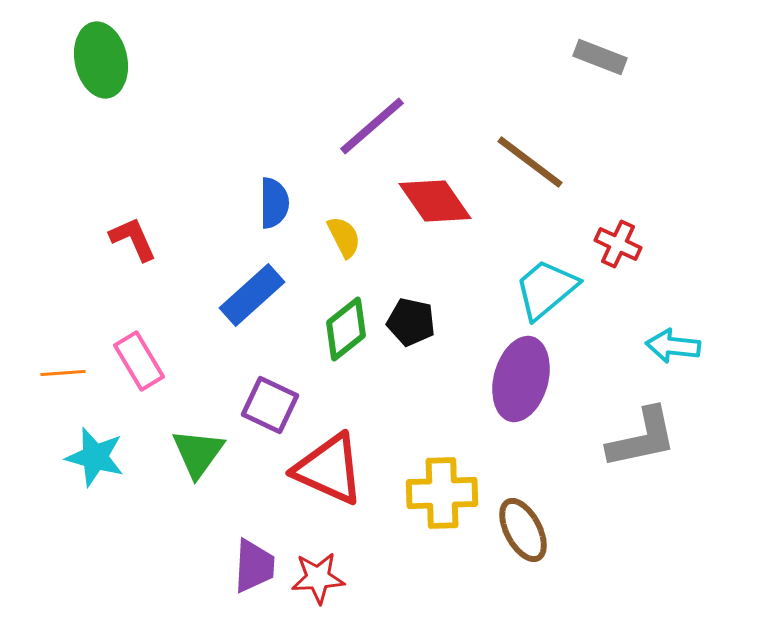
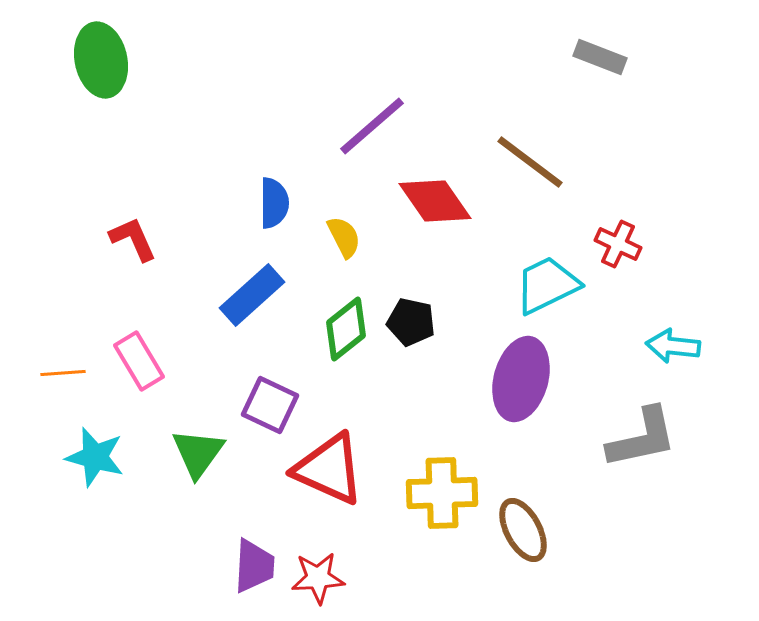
cyan trapezoid: moved 1 px right, 4 px up; rotated 14 degrees clockwise
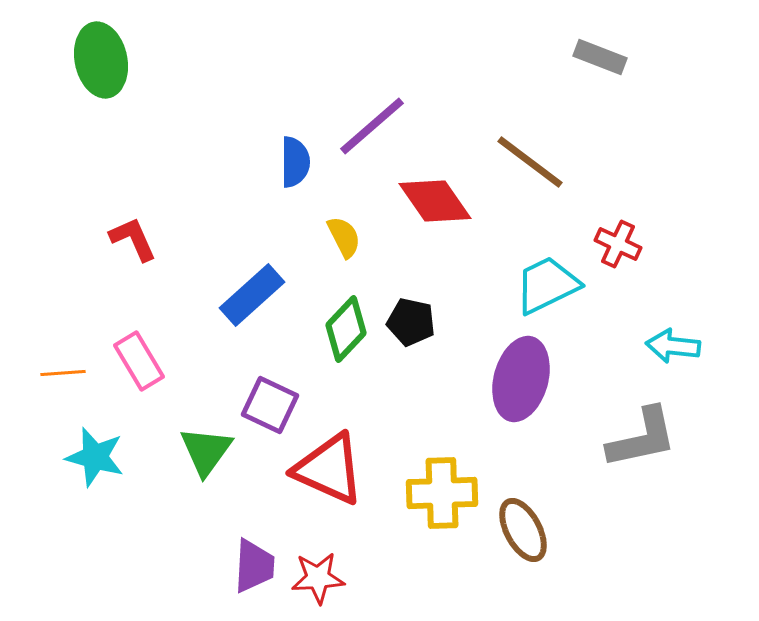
blue semicircle: moved 21 px right, 41 px up
green diamond: rotated 8 degrees counterclockwise
green triangle: moved 8 px right, 2 px up
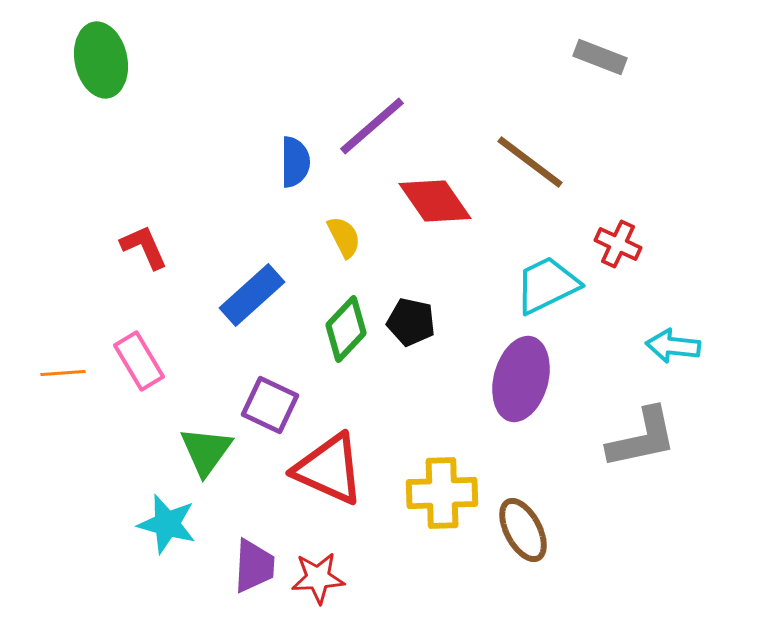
red L-shape: moved 11 px right, 8 px down
cyan star: moved 72 px right, 67 px down
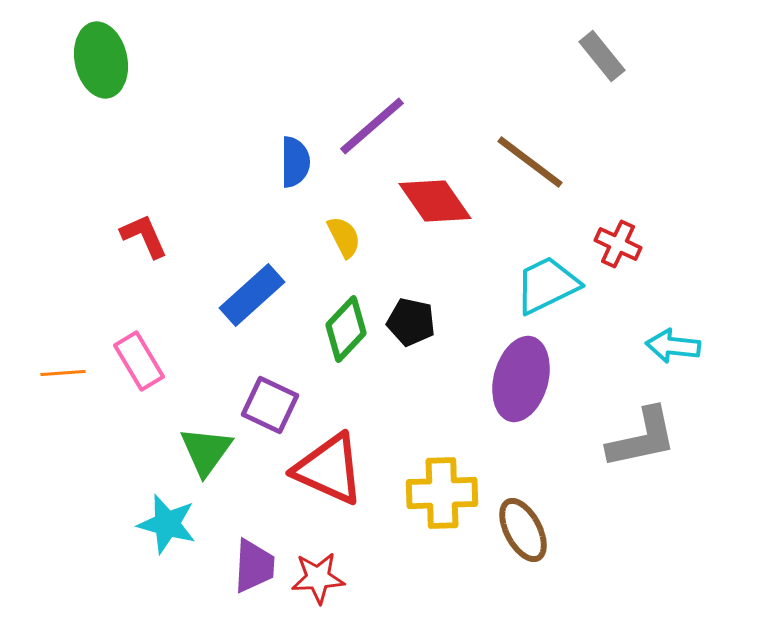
gray rectangle: moved 2 px right, 1 px up; rotated 30 degrees clockwise
red L-shape: moved 11 px up
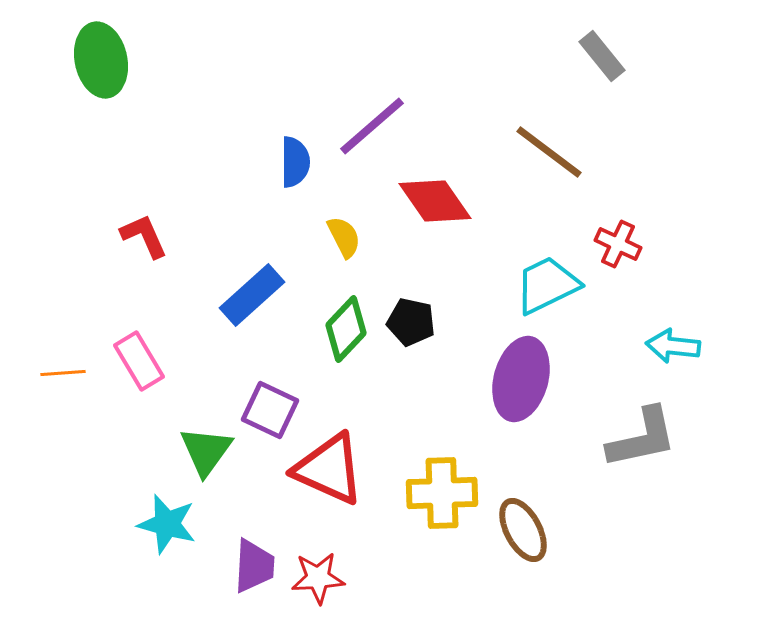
brown line: moved 19 px right, 10 px up
purple square: moved 5 px down
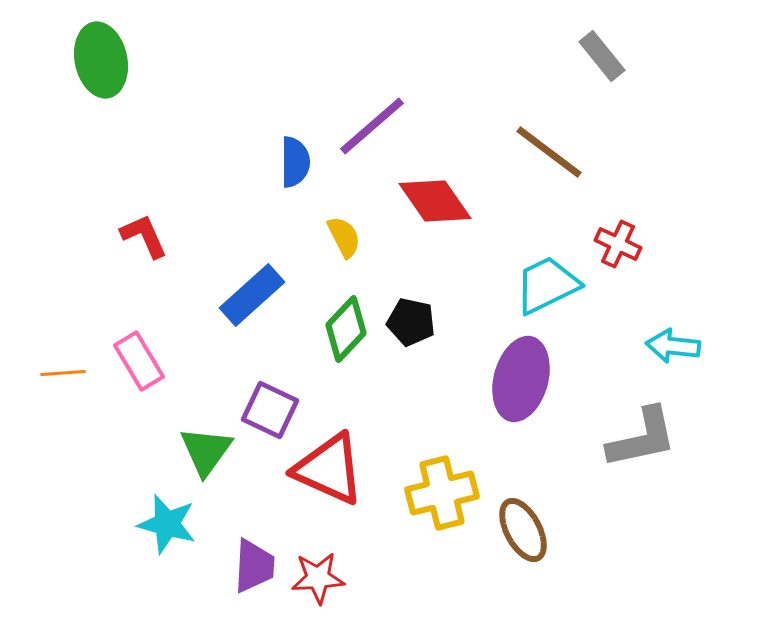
yellow cross: rotated 12 degrees counterclockwise
